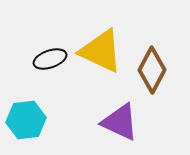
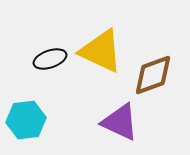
brown diamond: moved 1 px right, 5 px down; rotated 42 degrees clockwise
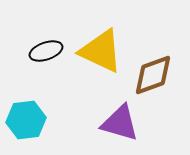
black ellipse: moved 4 px left, 8 px up
purple triangle: moved 1 px down; rotated 9 degrees counterclockwise
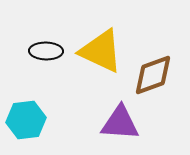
black ellipse: rotated 20 degrees clockwise
purple triangle: rotated 12 degrees counterclockwise
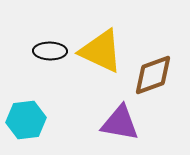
black ellipse: moved 4 px right
purple triangle: rotated 6 degrees clockwise
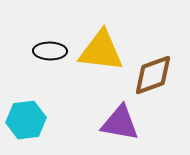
yellow triangle: rotated 18 degrees counterclockwise
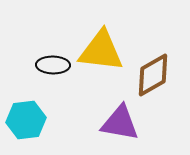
black ellipse: moved 3 px right, 14 px down
brown diamond: rotated 9 degrees counterclockwise
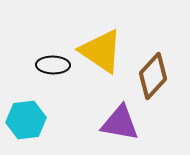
yellow triangle: rotated 27 degrees clockwise
brown diamond: moved 1 px down; rotated 18 degrees counterclockwise
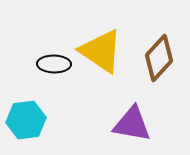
black ellipse: moved 1 px right, 1 px up
brown diamond: moved 6 px right, 18 px up
purple triangle: moved 12 px right, 1 px down
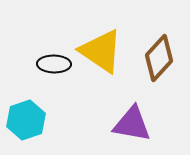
cyan hexagon: rotated 12 degrees counterclockwise
